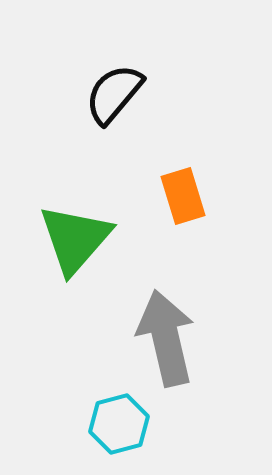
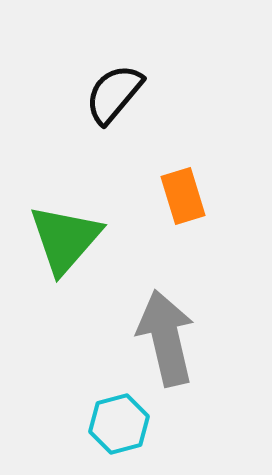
green triangle: moved 10 px left
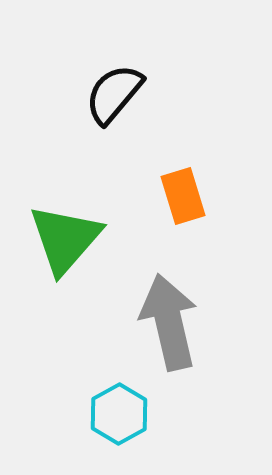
gray arrow: moved 3 px right, 16 px up
cyan hexagon: moved 10 px up; rotated 14 degrees counterclockwise
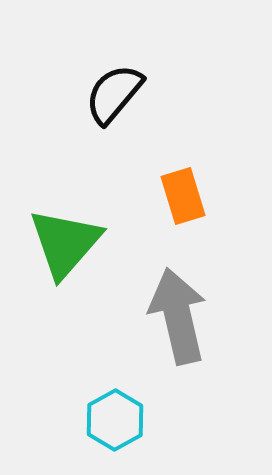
green triangle: moved 4 px down
gray arrow: moved 9 px right, 6 px up
cyan hexagon: moved 4 px left, 6 px down
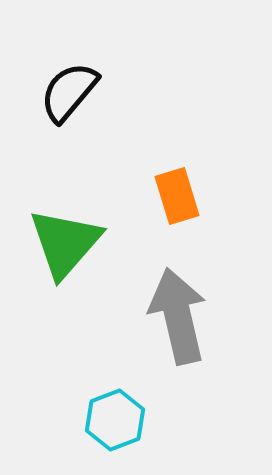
black semicircle: moved 45 px left, 2 px up
orange rectangle: moved 6 px left
cyan hexagon: rotated 8 degrees clockwise
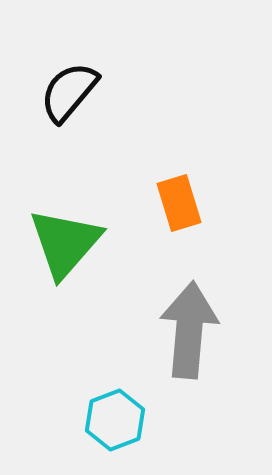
orange rectangle: moved 2 px right, 7 px down
gray arrow: moved 11 px right, 14 px down; rotated 18 degrees clockwise
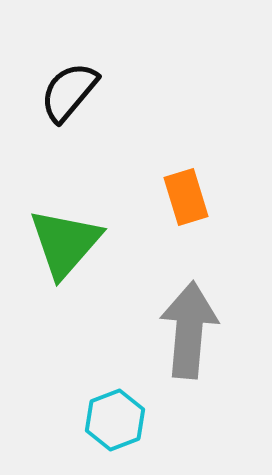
orange rectangle: moved 7 px right, 6 px up
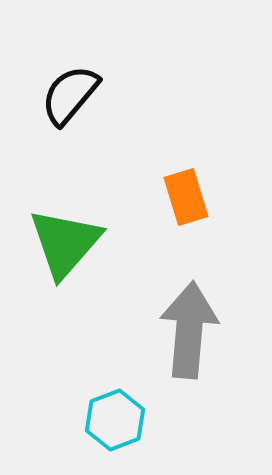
black semicircle: moved 1 px right, 3 px down
